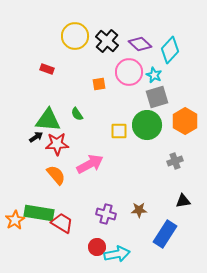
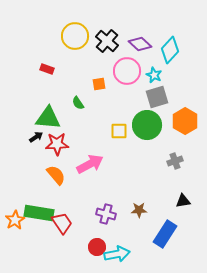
pink circle: moved 2 px left, 1 px up
green semicircle: moved 1 px right, 11 px up
green triangle: moved 2 px up
red trapezoid: rotated 25 degrees clockwise
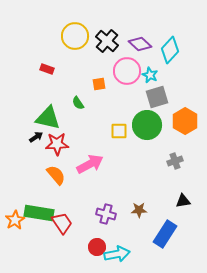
cyan star: moved 4 px left
green triangle: rotated 8 degrees clockwise
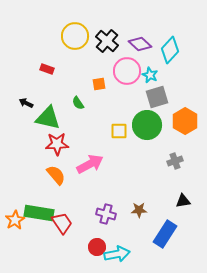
black arrow: moved 10 px left, 34 px up; rotated 120 degrees counterclockwise
